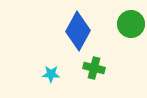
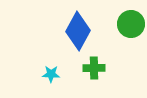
green cross: rotated 15 degrees counterclockwise
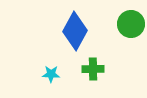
blue diamond: moved 3 px left
green cross: moved 1 px left, 1 px down
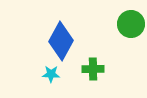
blue diamond: moved 14 px left, 10 px down
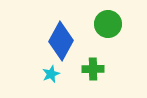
green circle: moved 23 px left
cyan star: rotated 24 degrees counterclockwise
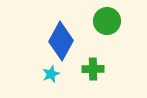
green circle: moved 1 px left, 3 px up
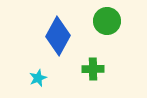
blue diamond: moved 3 px left, 5 px up
cyan star: moved 13 px left, 4 px down
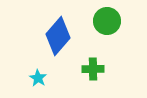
blue diamond: rotated 12 degrees clockwise
cyan star: rotated 18 degrees counterclockwise
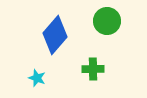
blue diamond: moved 3 px left, 1 px up
cyan star: moved 1 px left; rotated 12 degrees counterclockwise
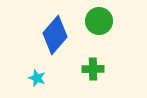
green circle: moved 8 px left
